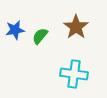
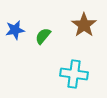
brown star: moved 8 px right, 2 px up
green semicircle: moved 3 px right
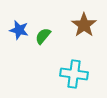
blue star: moved 4 px right; rotated 24 degrees clockwise
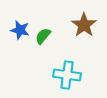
blue star: moved 1 px right
cyan cross: moved 7 px left, 1 px down
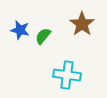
brown star: moved 2 px left, 1 px up
